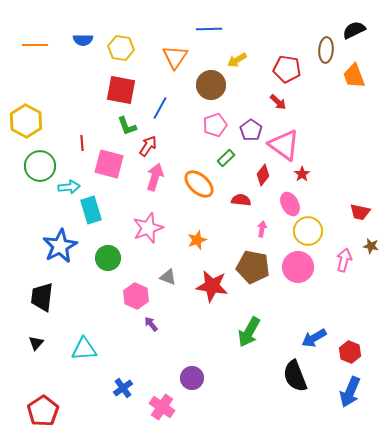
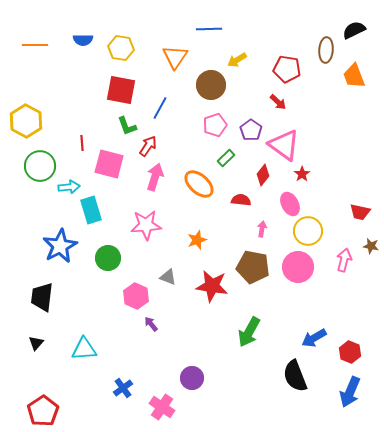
pink star at (148, 228): moved 2 px left, 3 px up; rotated 16 degrees clockwise
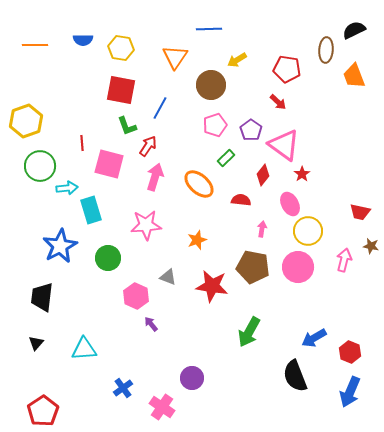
yellow hexagon at (26, 121): rotated 12 degrees clockwise
cyan arrow at (69, 187): moved 2 px left, 1 px down
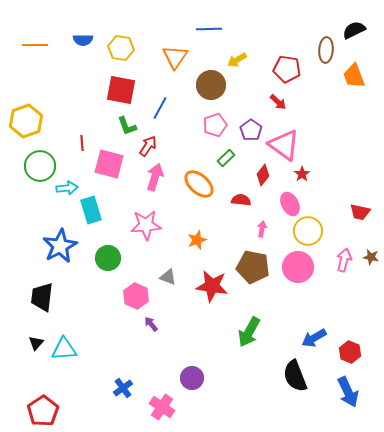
brown star at (371, 246): moved 11 px down
cyan triangle at (84, 349): moved 20 px left
blue arrow at (350, 392): moved 2 px left; rotated 48 degrees counterclockwise
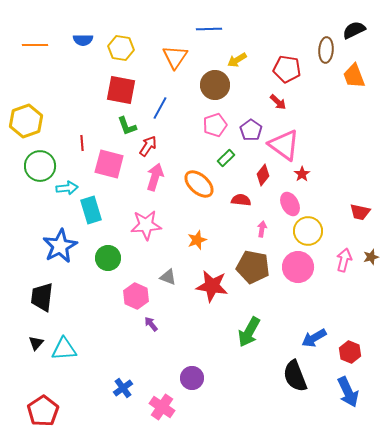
brown circle at (211, 85): moved 4 px right
brown star at (371, 257): rotated 28 degrees counterclockwise
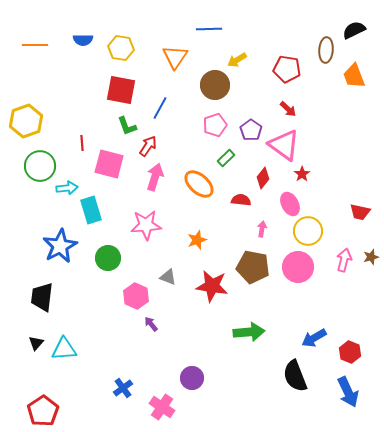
red arrow at (278, 102): moved 10 px right, 7 px down
red diamond at (263, 175): moved 3 px down
green arrow at (249, 332): rotated 124 degrees counterclockwise
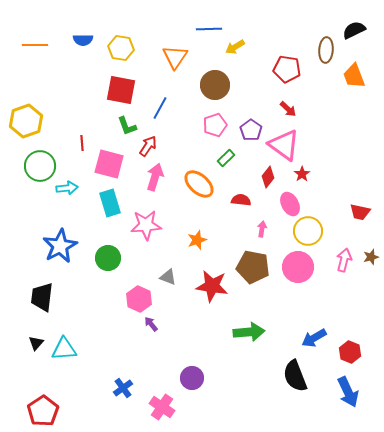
yellow arrow at (237, 60): moved 2 px left, 13 px up
red diamond at (263, 178): moved 5 px right, 1 px up
cyan rectangle at (91, 210): moved 19 px right, 7 px up
pink hexagon at (136, 296): moved 3 px right, 3 px down
